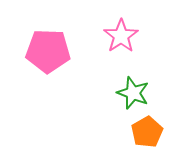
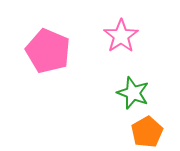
pink pentagon: rotated 21 degrees clockwise
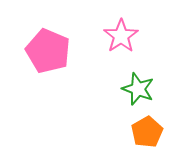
green star: moved 5 px right, 4 px up
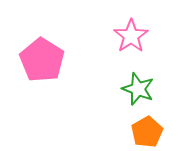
pink star: moved 10 px right
pink pentagon: moved 6 px left, 9 px down; rotated 9 degrees clockwise
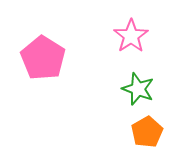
pink pentagon: moved 1 px right, 2 px up
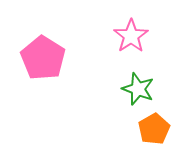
orange pentagon: moved 7 px right, 3 px up
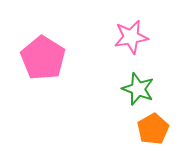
pink star: moved 1 px down; rotated 24 degrees clockwise
orange pentagon: moved 1 px left
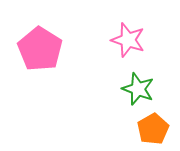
pink star: moved 3 px left, 3 px down; rotated 28 degrees clockwise
pink pentagon: moved 3 px left, 9 px up
